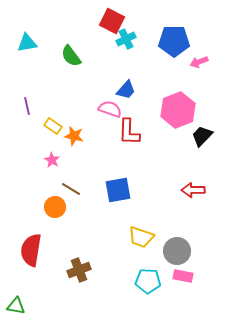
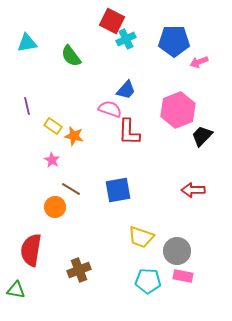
green triangle: moved 16 px up
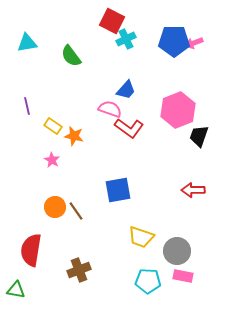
pink arrow: moved 5 px left, 19 px up
red L-shape: moved 4 px up; rotated 56 degrees counterclockwise
black trapezoid: moved 3 px left; rotated 25 degrees counterclockwise
brown line: moved 5 px right, 22 px down; rotated 24 degrees clockwise
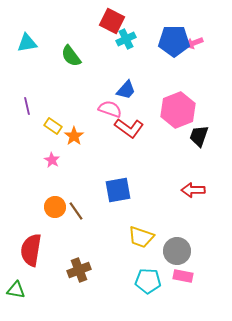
orange star: rotated 24 degrees clockwise
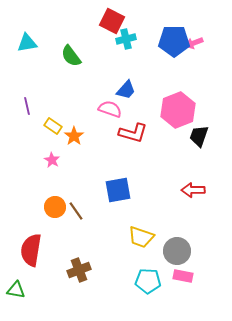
cyan cross: rotated 12 degrees clockwise
red L-shape: moved 4 px right, 5 px down; rotated 20 degrees counterclockwise
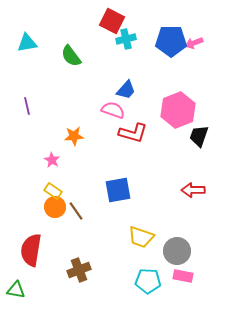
blue pentagon: moved 3 px left
pink semicircle: moved 3 px right, 1 px down
yellow rectangle: moved 65 px down
orange star: rotated 30 degrees clockwise
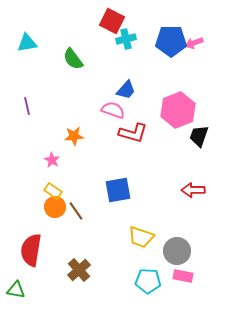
green semicircle: moved 2 px right, 3 px down
brown cross: rotated 20 degrees counterclockwise
